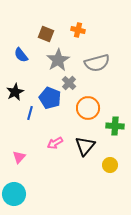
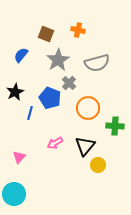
blue semicircle: rotated 77 degrees clockwise
yellow circle: moved 12 px left
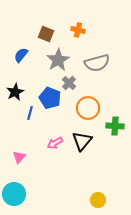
black triangle: moved 3 px left, 5 px up
yellow circle: moved 35 px down
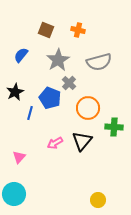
brown square: moved 4 px up
gray semicircle: moved 2 px right, 1 px up
green cross: moved 1 px left, 1 px down
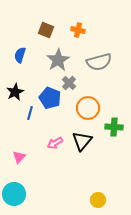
blue semicircle: moved 1 px left; rotated 21 degrees counterclockwise
